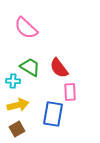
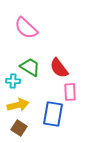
brown square: moved 2 px right, 1 px up; rotated 28 degrees counterclockwise
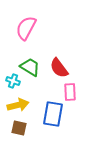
pink semicircle: rotated 75 degrees clockwise
cyan cross: rotated 16 degrees clockwise
brown square: rotated 21 degrees counterclockwise
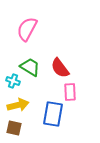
pink semicircle: moved 1 px right, 1 px down
red semicircle: moved 1 px right
brown square: moved 5 px left
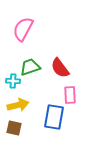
pink semicircle: moved 4 px left
green trapezoid: rotated 50 degrees counterclockwise
cyan cross: rotated 16 degrees counterclockwise
pink rectangle: moved 3 px down
blue rectangle: moved 1 px right, 3 px down
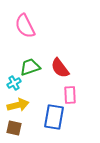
pink semicircle: moved 2 px right, 3 px up; rotated 55 degrees counterclockwise
cyan cross: moved 1 px right, 2 px down; rotated 32 degrees counterclockwise
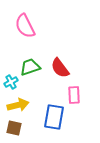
cyan cross: moved 3 px left, 1 px up
pink rectangle: moved 4 px right
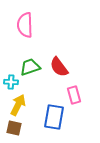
pink semicircle: moved 1 px up; rotated 25 degrees clockwise
red semicircle: moved 1 px left, 1 px up
cyan cross: rotated 32 degrees clockwise
pink rectangle: rotated 12 degrees counterclockwise
yellow arrow: rotated 50 degrees counterclockwise
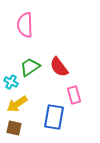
green trapezoid: rotated 15 degrees counterclockwise
cyan cross: rotated 24 degrees clockwise
yellow arrow: moved 1 px left, 1 px up; rotated 150 degrees counterclockwise
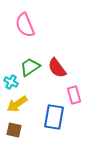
pink semicircle: rotated 20 degrees counterclockwise
red semicircle: moved 2 px left, 1 px down
brown square: moved 2 px down
